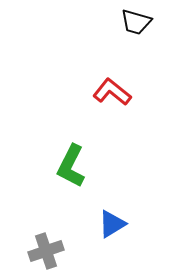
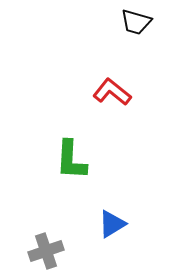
green L-shape: moved 6 px up; rotated 24 degrees counterclockwise
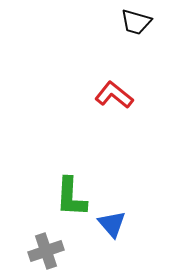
red L-shape: moved 2 px right, 3 px down
green L-shape: moved 37 px down
blue triangle: rotated 40 degrees counterclockwise
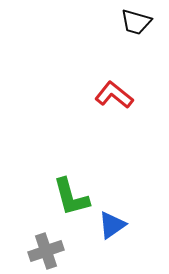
green L-shape: rotated 18 degrees counterclockwise
blue triangle: moved 1 px down; rotated 36 degrees clockwise
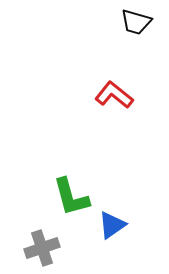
gray cross: moved 4 px left, 3 px up
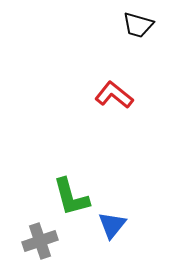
black trapezoid: moved 2 px right, 3 px down
blue triangle: rotated 16 degrees counterclockwise
gray cross: moved 2 px left, 7 px up
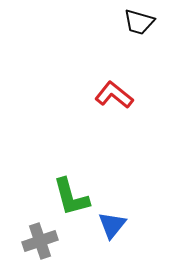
black trapezoid: moved 1 px right, 3 px up
